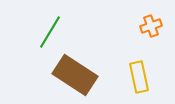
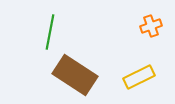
green line: rotated 20 degrees counterclockwise
yellow rectangle: rotated 76 degrees clockwise
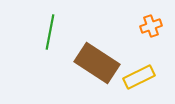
brown rectangle: moved 22 px right, 12 px up
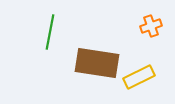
brown rectangle: rotated 24 degrees counterclockwise
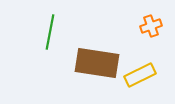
yellow rectangle: moved 1 px right, 2 px up
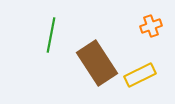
green line: moved 1 px right, 3 px down
brown rectangle: rotated 48 degrees clockwise
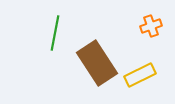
green line: moved 4 px right, 2 px up
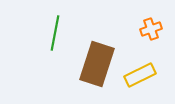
orange cross: moved 3 px down
brown rectangle: moved 1 px down; rotated 51 degrees clockwise
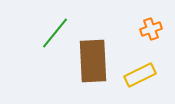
green line: rotated 28 degrees clockwise
brown rectangle: moved 4 px left, 3 px up; rotated 21 degrees counterclockwise
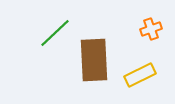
green line: rotated 8 degrees clockwise
brown rectangle: moved 1 px right, 1 px up
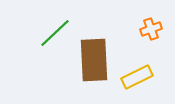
yellow rectangle: moved 3 px left, 2 px down
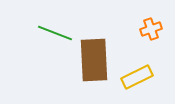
green line: rotated 64 degrees clockwise
